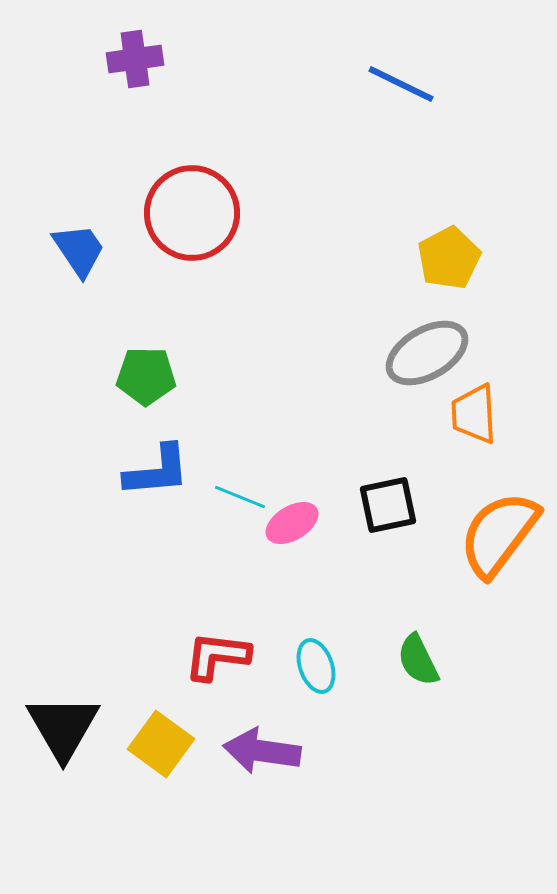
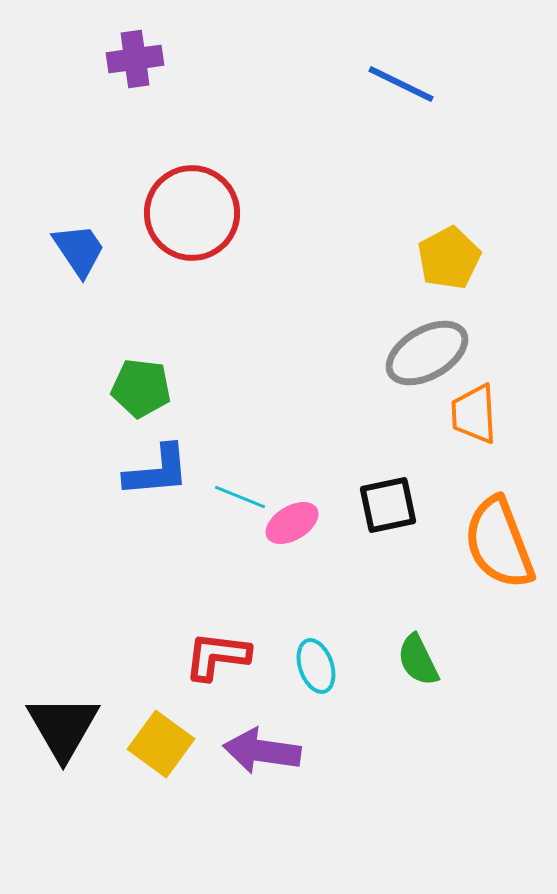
green pentagon: moved 5 px left, 12 px down; rotated 6 degrees clockwise
orange semicircle: moved 9 px down; rotated 58 degrees counterclockwise
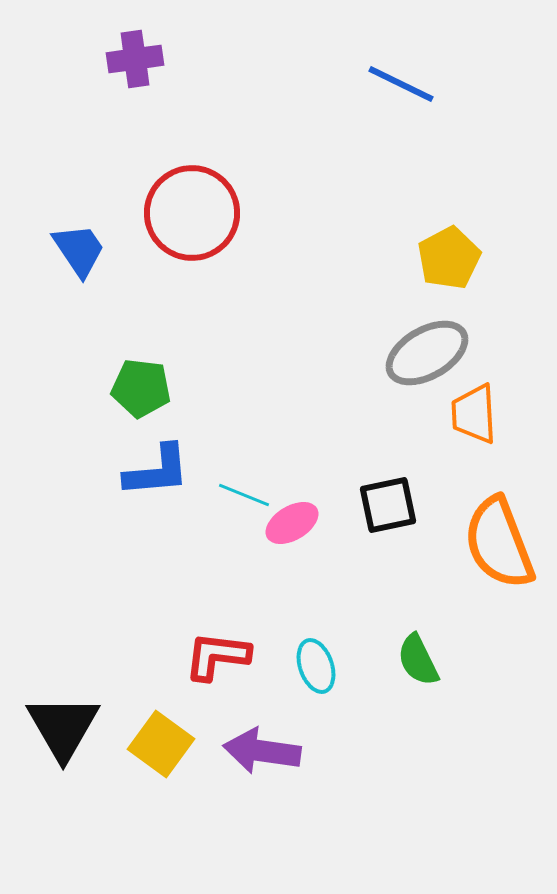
cyan line: moved 4 px right, 2 px up
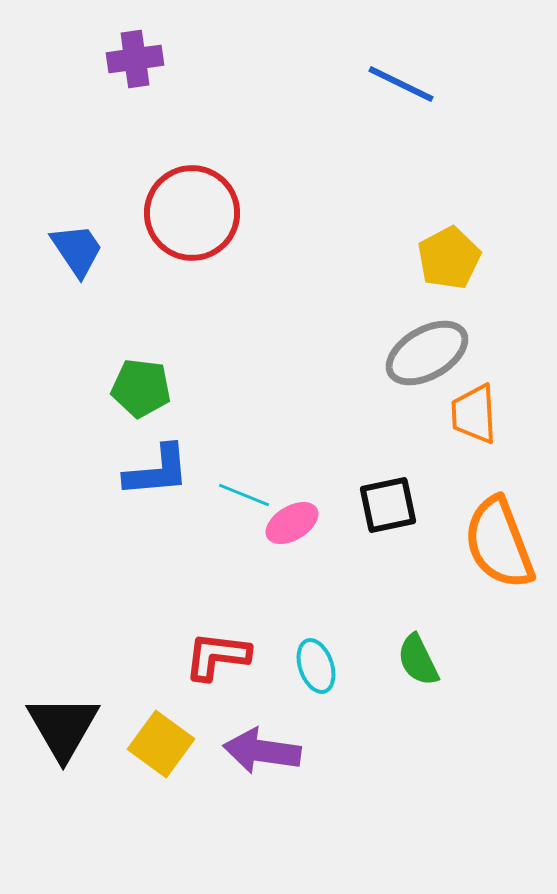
blue trapezoid: moved 2 px left
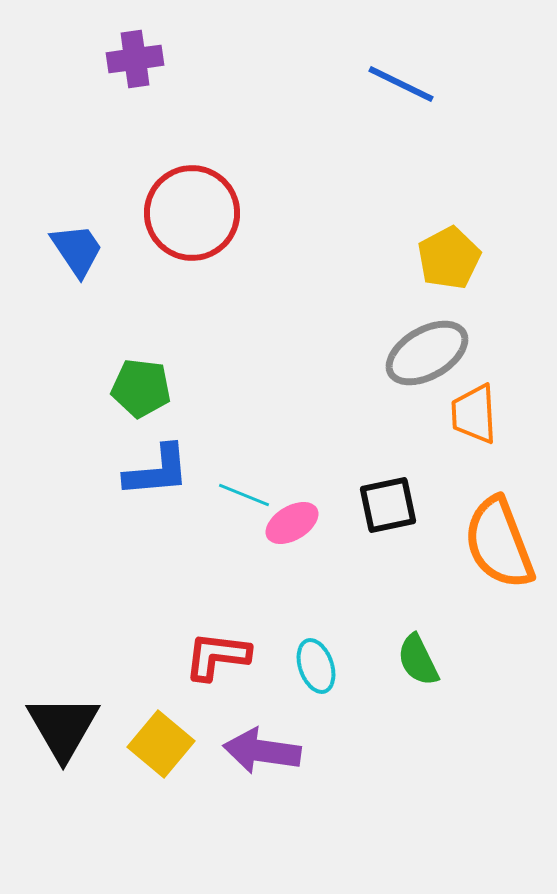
yellow square: rotated 4 degrees clockwise
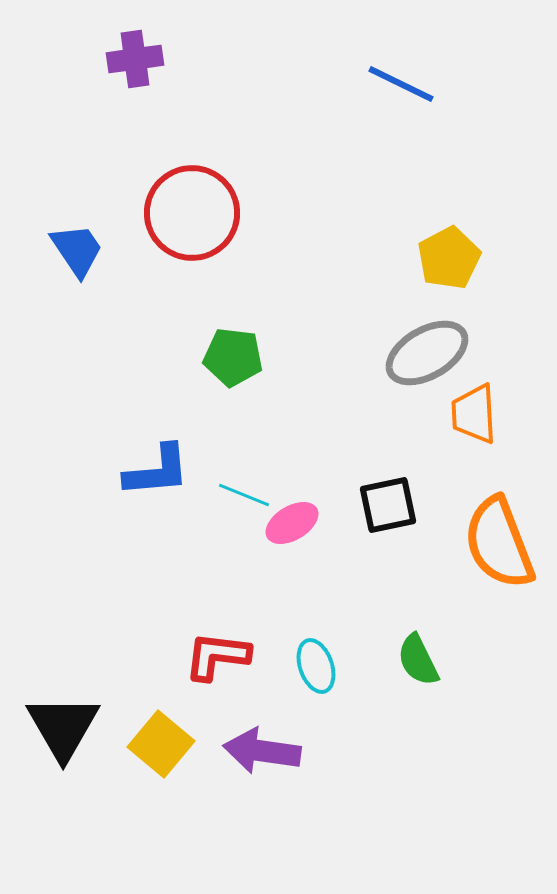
green pentagon: moved 92 px right, 31 px up
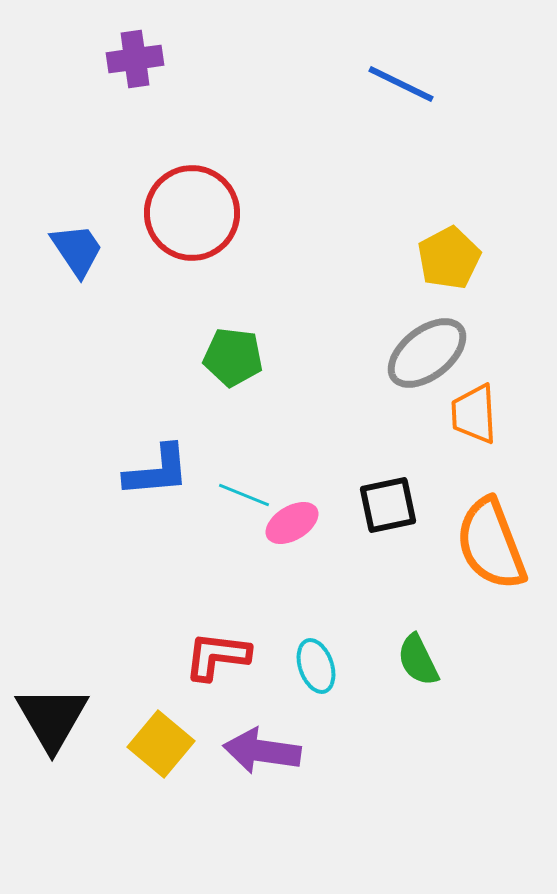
gray ellipse: rotated 8 degrees counterclockwise
orange semicircle: moved 8 px left, 1 px down
black triangle: moved 11 px left, 9 px up
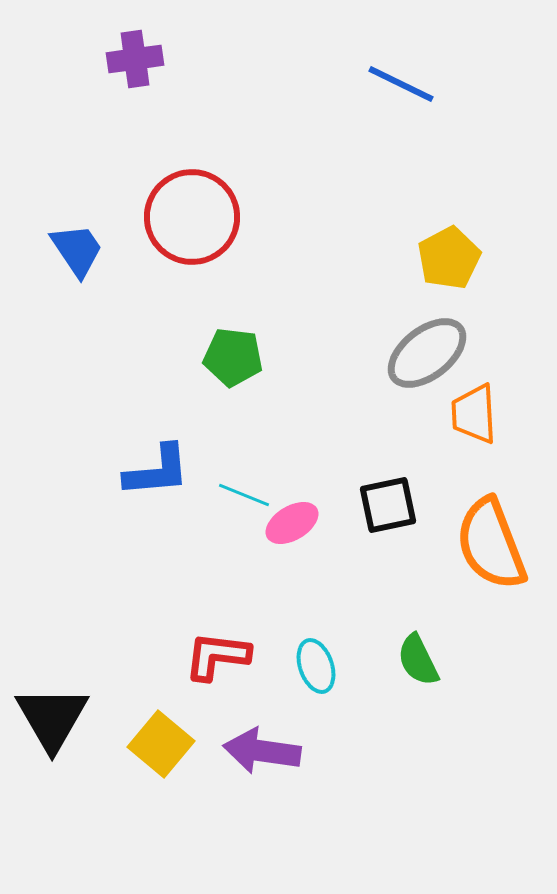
red circle: moved 4 px down
